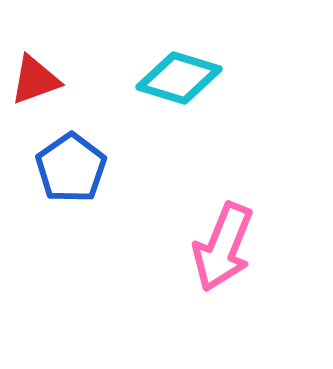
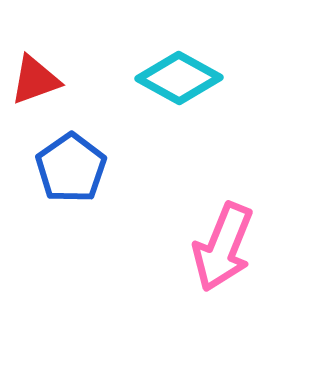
cyan diamond: rotated 12 degrees clockwise
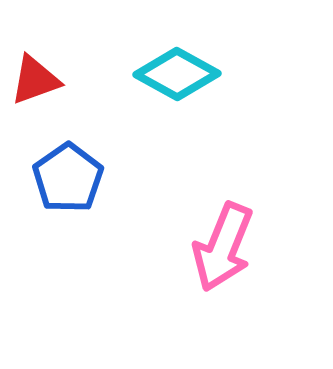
cyan diamond: moved 2 px left, 4 px up
blue pentagon: moved 3 px left, 10 px down
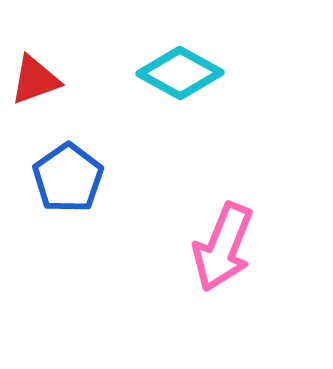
cyan diamond: moved 3 px right, 1 px up
